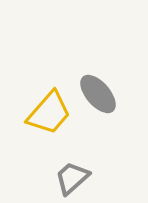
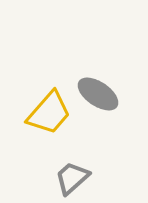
gray ellipse: rotated 15 degrees counterclockwise
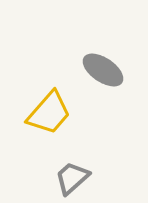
gray ellipse: moved 5 px right, 24 px up
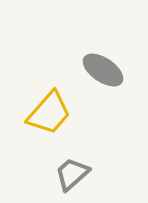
gray trapezoid: moved 4 px up
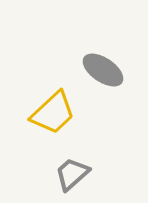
yellow trapezoid: moved 4 px right; rotated 6 degrees clockwise
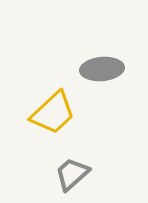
gray ellipse: moved 1 px left, 1 px up; rotated 39 degrees counterclockwise
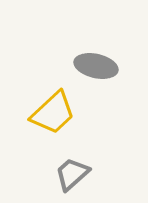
gray ellipse: moved 6 px left, 3 px up; rotated 18 degrees clockwise
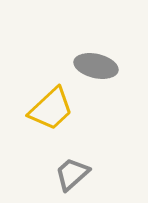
yellow trapezoid: moved 2 px left, 4 px up
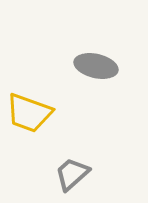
yellow trapezoid: moved 22 px left, 4 px down; rotated 63 degrees clockwise
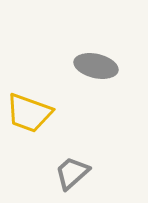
gray trapezoid: moved 1 px up
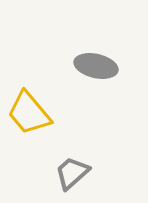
yellow trapezoid: rotated 30 degrees clockwise
